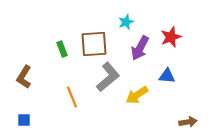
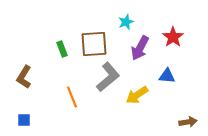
red star: moved 2 px right; rotated 15 degrees counterclockwise
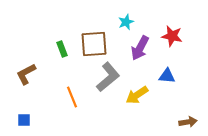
red star: moved 1 px left, 1 px up; rotated 25 degrees counterclockwise
brown L-shape: moved 2 px right, 3 px up; rotated 30 degrees clockwise
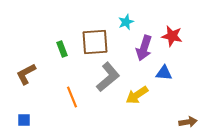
brown square: moved 1 px right, 2 px up
purple arrow: moved 4 px right; rotated 10 degrees counterclockwise
blue triangle: moved 3 px left, 3 px up
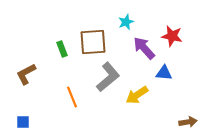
brown square: moved 2 px left
purple arrow: rotated 120 degrees clockwise
blue square: moved 1 px left, 2 px down
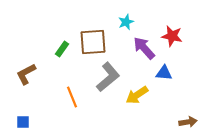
green rectangle: rotated 56 degrees clockwise
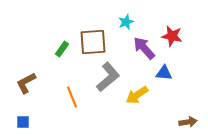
brown L-shape: moved 9 px down
